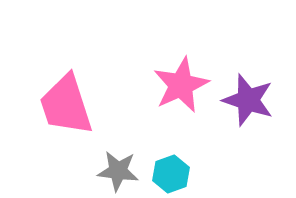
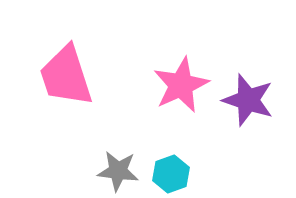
pink trapezoid: moved 29 px up
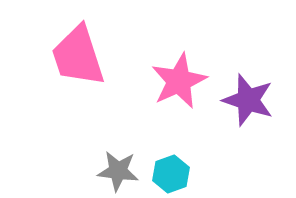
pink trapezoid: moved 12 px right, 20 px up
pink star: moved 2 px left, 4 px up
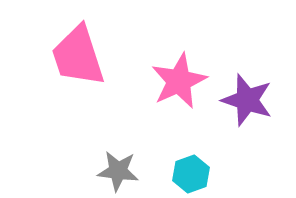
purple star: moved 1 px left
cyan hexagon: moved 20 px right
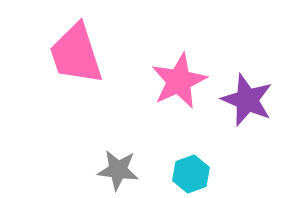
pink trapezoid: moved 2 px left, 2 px up
purple star: rotated 4 degrees clockwise
gray star: moved 1 px up
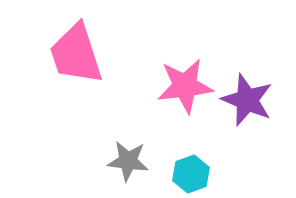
pink star: moved 6 px right, 5 px down; rotated 18 degrees clockwise
gray star: moved 10 px right, 9 px up
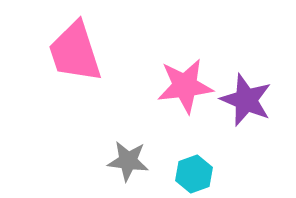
pink trapezoid: moved 1 px left, 2 px up
purple star: moved 1 px left
cyan hexagon: moved 3 px right
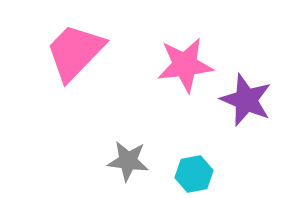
pink trapezoid: rotated 62 degrees clockwise
pink star: moved 21 px up
cyan hexagon: rotated 9 degrees clockwise
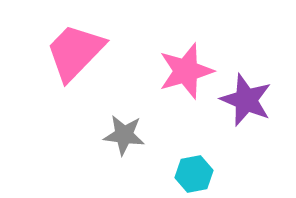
pink star: moved 1 px right, 6 px down; rotated 10 degrees counterclockwise
gray star: moved 4 px left, 26 px up
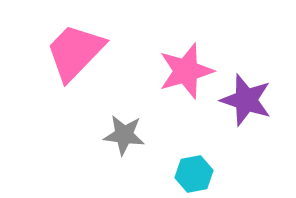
purple star: rotated 4 degrees counterclockwise
